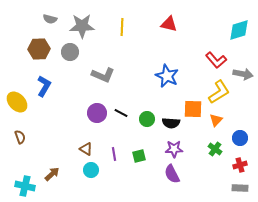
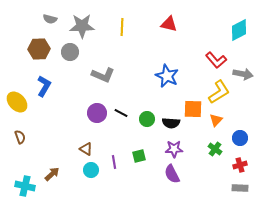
cyan diamond: rotated 10 degrees counterclockwise
purple line: moved 8 px down
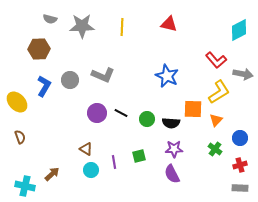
gray circle: moved 28 px down
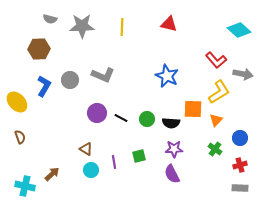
cyan diamond: rotated 70 degrees clockwise
black line: moved 5 px down
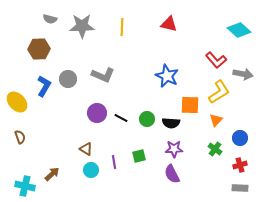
gray circle: moved 2 px left, 1 px up
orange square: moved 3 px left, 4 px up
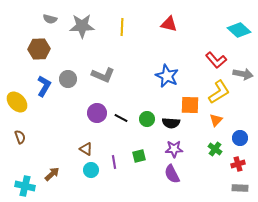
red cross: moved 2 px left, 1 px up
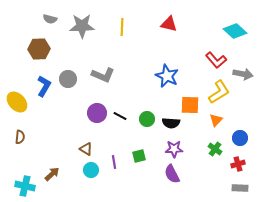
cyan diamond: moved 4 px left, 1 px down
black line: moved 1 px left, 2 px up
brown semicircle: rotated 24 degrees clockwise
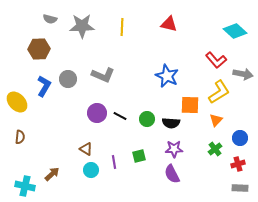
green cross: rotated 16 degrees clockwise
